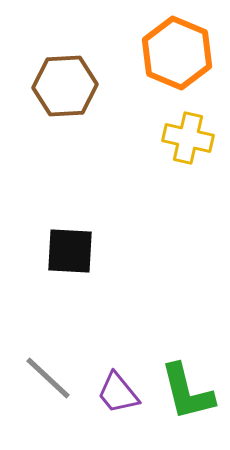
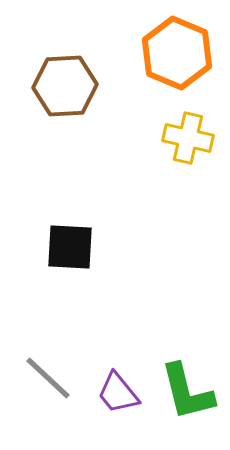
black square: moved 4 px up
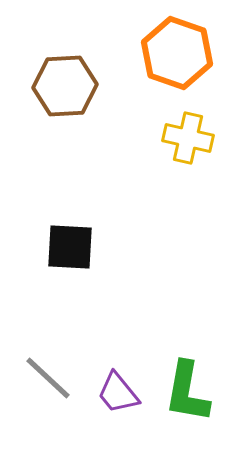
orange hexagon: rotated 4 degrees counterclockwise
green L-shape: rotated 24 degrees clockwise
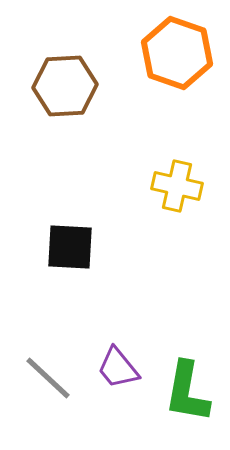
yellow cross: moved 11 px left, 48 px down
purple trapezoid: moved 25 px up
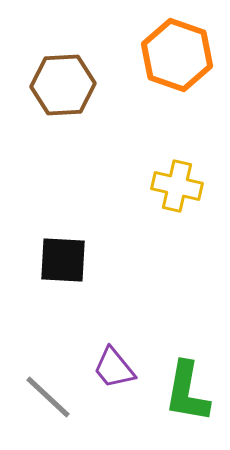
orange hexagon: moved 2 px down
brown hexagon: moved 2 px left, 1 px up
black square: moved 7 px left, 13 px down
purple trapezoid: moved 4 px left
gray line: moved 19 px down
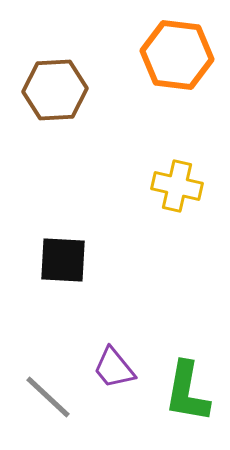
orange hexagon: rotated 12 degrees counterclockwise
brown hexagon: moved 8 px left, 5 px down
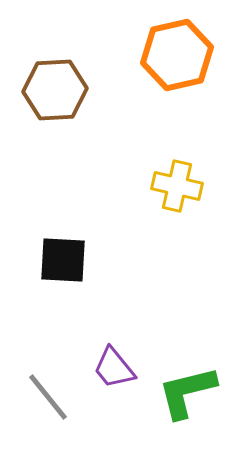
orange hexagon: rotated 20 degrees counterclockwise
green L-shape: rotated 66 degrees clockwise
gray line: rotated 8 degrees clockwise
